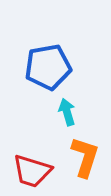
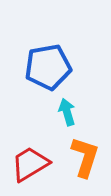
red trapezoid: moved 2 px left, 7 px up; rotated 132 degrees clockwise
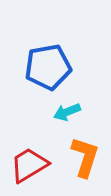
cyan arrow: rotated 96 degrees counterclockwise
red trapezoid: moved 1 px left, 1 px down
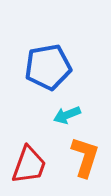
cyan arrow: moved 3 px down
red trapezoid: rotated 141 degrees clockwise
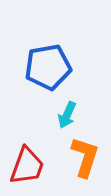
cyan arrow: rotated 44 degrees counterclockwise
red trapezoid: moved 2 px left, 1 px down
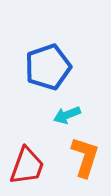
blue pentagon: rotated 9 degrees counterclockwise
cyan arrow: rotated 44 degrees clockwise
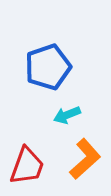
orange L-shape: moved 2 px down; rotated 30 degrees clockwise
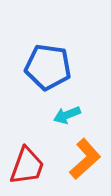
blue pentagon: rotated 27 degrees clockwise
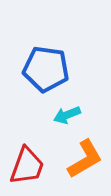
blue pentagon: moved 2 px left, 2 px down
orange L-shape: rotated 12 degrees clockwise
